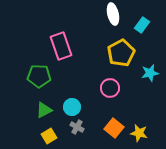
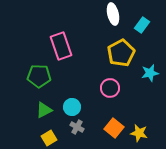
yellow square: moved 2 px down
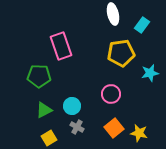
yellow pentagon: rotated 20 degrees clockwise
pink circle: moved 1 px right, 6 px down
cyan circle: moved 1 px up
orange square: rotated 12 degrees clockwise
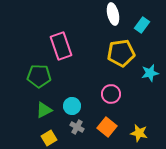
orange square: moved 7 px left, 1 px up; rotated 12 degrees counterclockwise
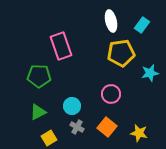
white ellipse: moved 2 px left, 7 px down
green triangle: moved 6 px left, 2 px down
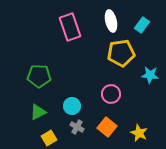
pink rectangle: moved 9 px right, 19 px up
cyan star: moved 2 px down; rotated 18 degrees clockwise
yellow star: rotated 12 degrees clockwise
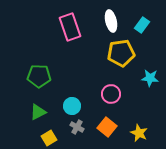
cyan star: moved 3 px down
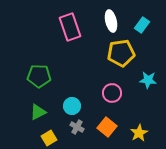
cyan star: moved 2 px left, 2 px down
pink circle: moved 1 px right, 1 px up
yellow star: rotated 18 degrees clockwise
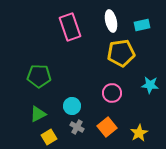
cyan rectangle: rotated 42 degrees clockwise
cyan star: moved 2 px right, 5 px down
green triangle: moved 2 px down
orange square: rotated 12 degrees clockwise
yellow square: moved 1 px up
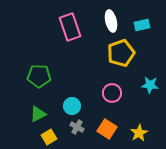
yellow pentagon: rotated 12 degrees counterclockwise
orange square: moved 2 px down; rotated 18 degrees counterclockwise
